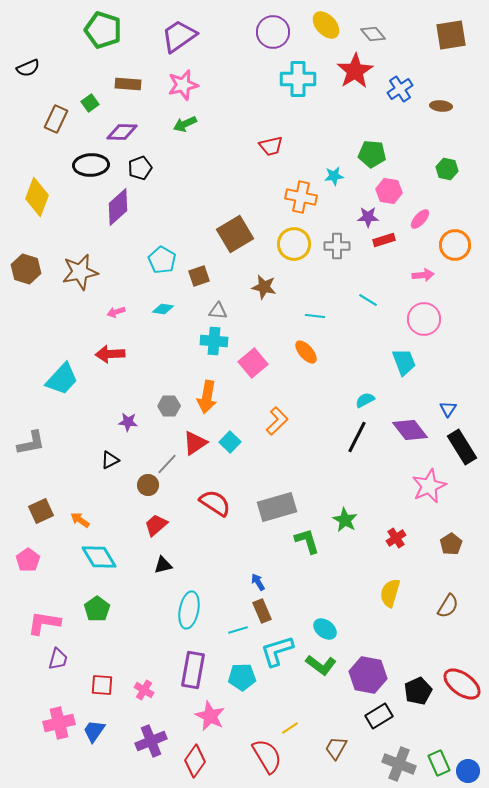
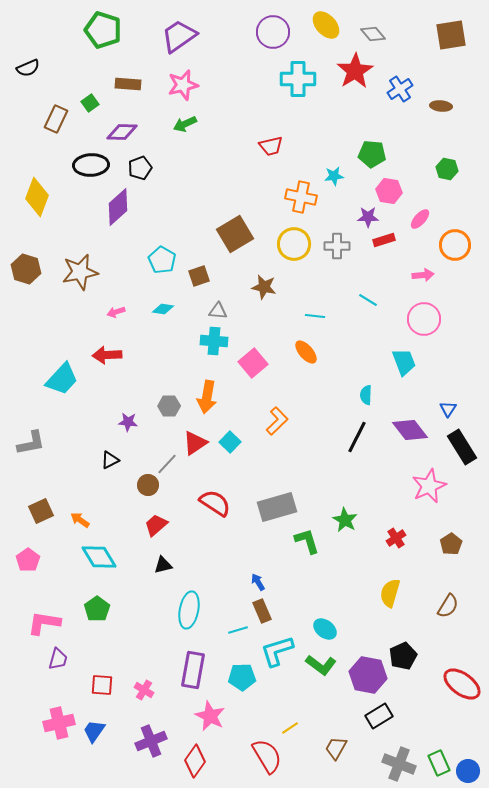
red arrow at (110, 354): moved 3 px left, 1 px down
cyan semicircle at (365, 400): moved 1 px right, 5 px up; rotated 60 degrees counterclockwise
black pentagon at (418, 691): moved 15 px left, 35 px up
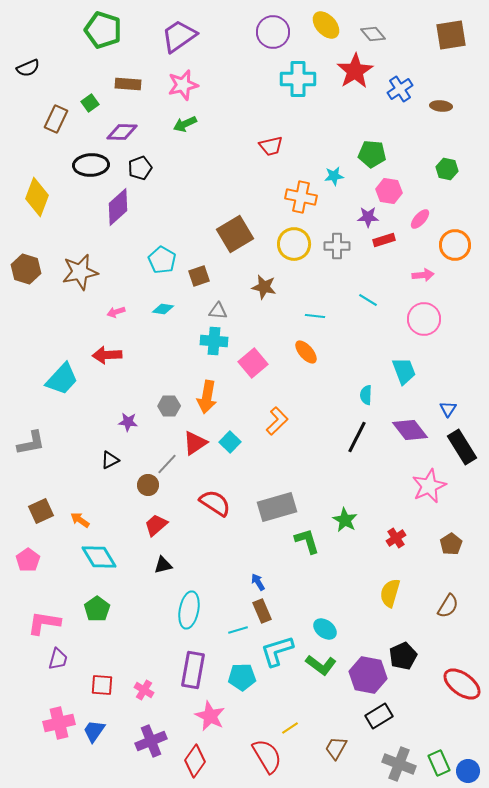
cyan trapezoid at (404, 362): moved 9 px down
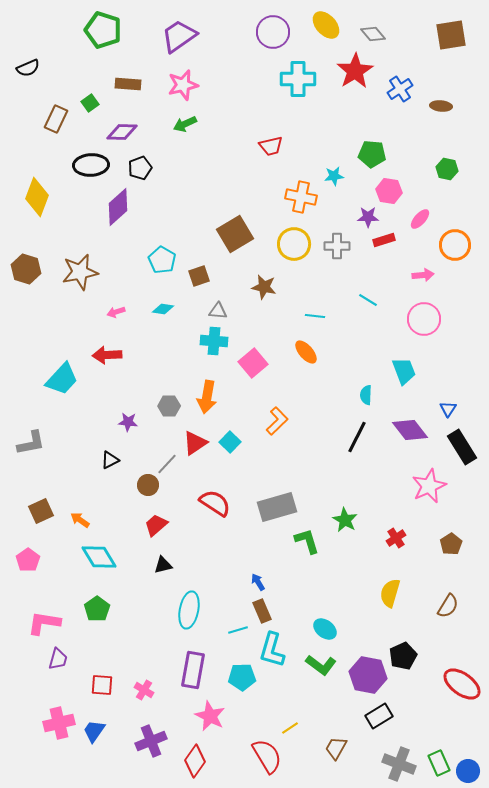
cyan L-shape at (277, 651): moved 5 px left, 1 px up; rotated 57 degrees counterclockwise
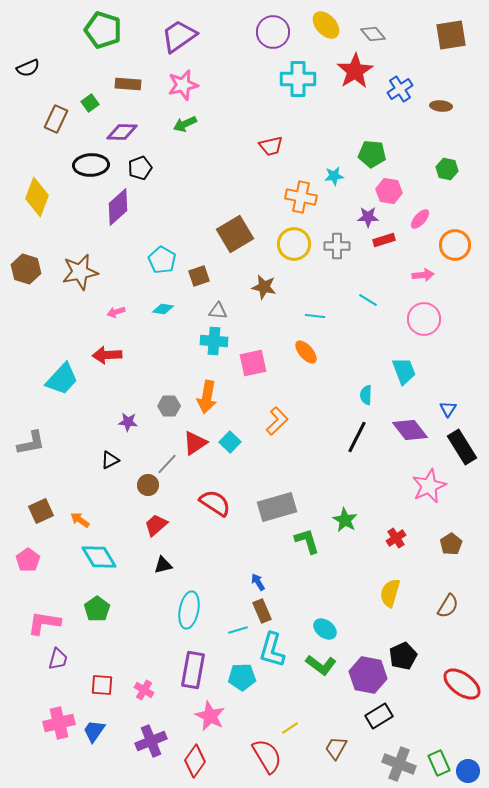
pink square at (253, 363): rotated 28 degrees clockwise
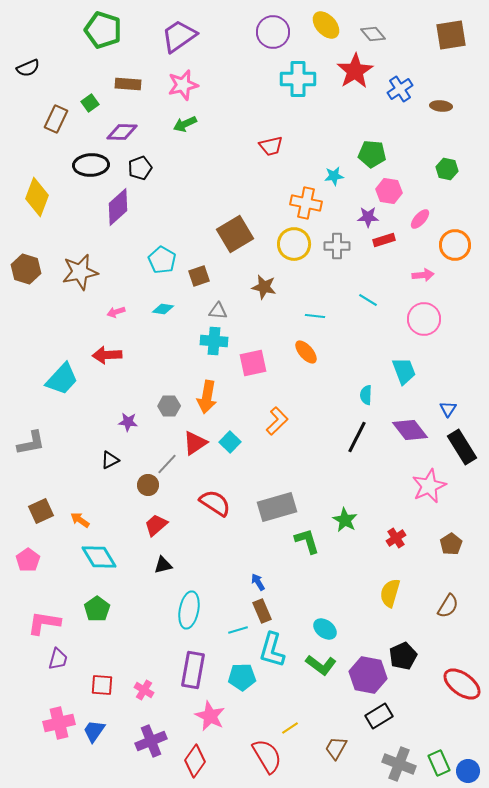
orange cross at (301, 197): moved 5 px right, 6 px down
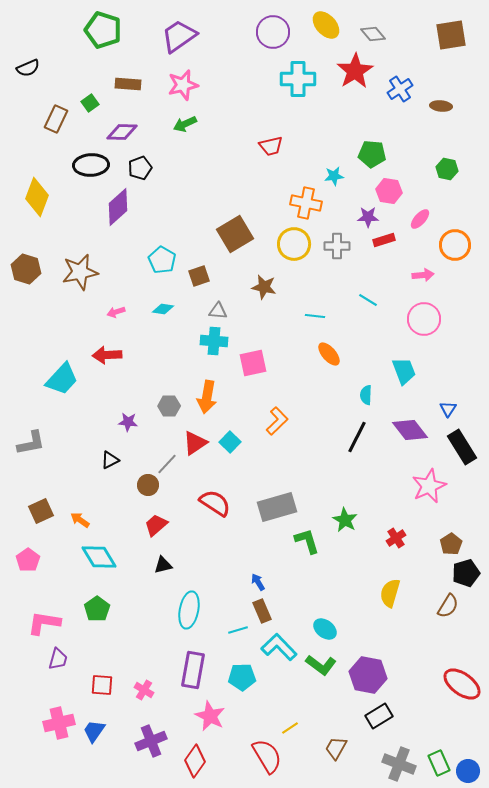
orange ellipse at (306, 352): moved 23 px right, 2 px down
cyan L-shape at (272, 650): moved 7 px right, 3 px up; rotated 120 degrees clockwise
black pentagon at (403, 656): moved 63 px right, 83 px up; rotated 8 degrees clockwise
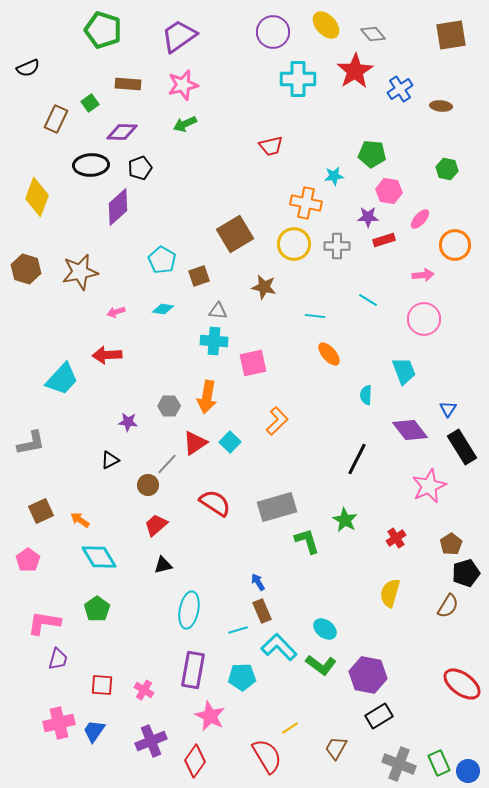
black line at (357, 437): moved 22 px down
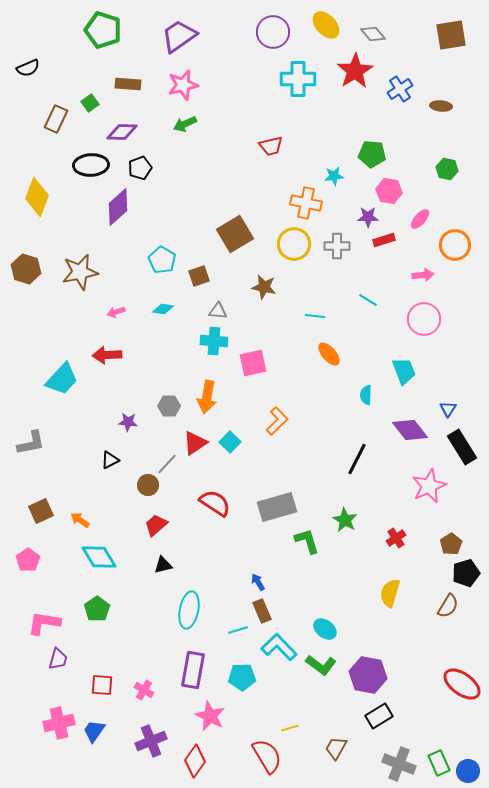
yellow line at (290, 728): rotated 18 degrees clockwise
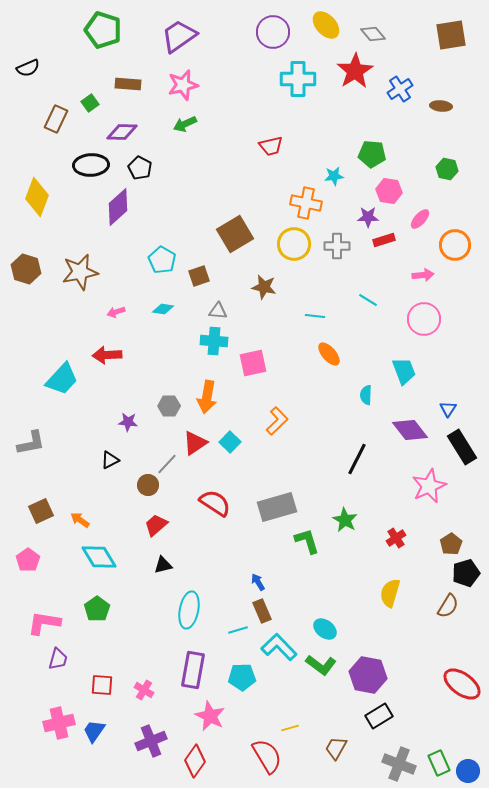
black pentagon at (140, 168): rotated 25 degrees counterclockwise
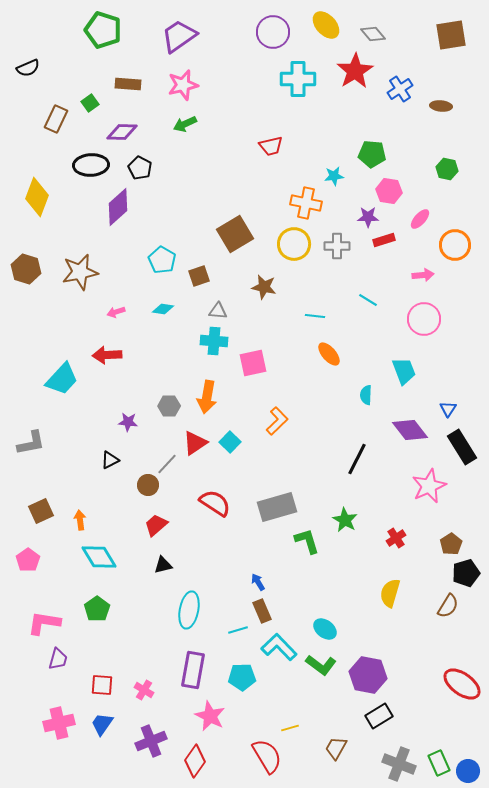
orange arrow at (80, 520): rotated 48 degrees clockwise
blue trapezoid at (94, 731): moved 8 px right, 7 px up
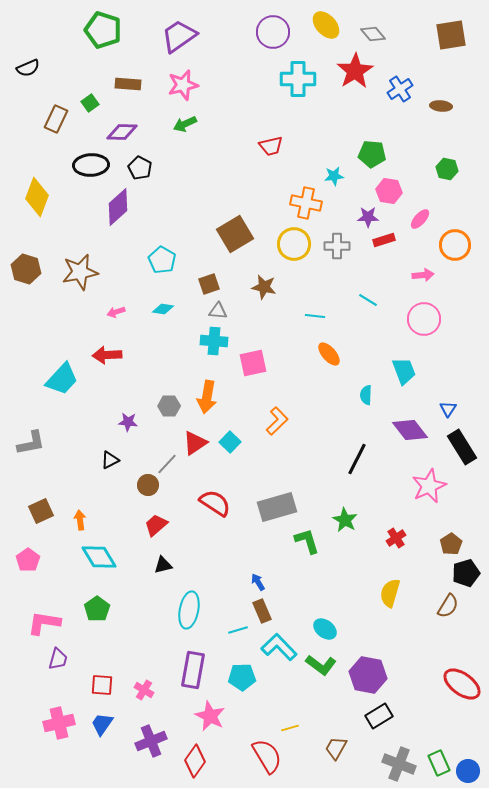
brown square at (199, 276): moved 10 px right, 8 px down
